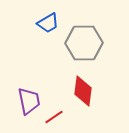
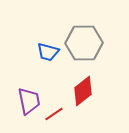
blue trapezoid: moved 29 px down; rotated 45 degrees clockwise
red diamond: rotated 44 degrees clockwise
red line: moved 3 px up
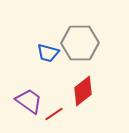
gray hexagon: moved 4 px left
blue trapezoid: moved 1 px down
purple trapezoid: rotated 44 degrees counterclockwise
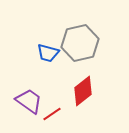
gray hexagon: rotated 12 degrees counterclockwise
red line: moved 2 px left
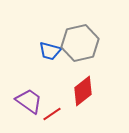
blue trapezoid: moved 2 px right, 2 px up
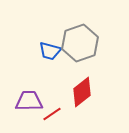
gray hexagon: rotated 6 degrees counterclockwise
red diamond: moved 1 px left, 1 px down
purple trapezoid: rotated 36 degrees counterclockwise
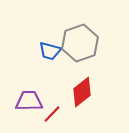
red line: rotated 12 degrees counterclockwise
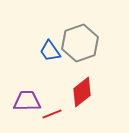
blue trapezoid: rotated 40 degrees clockwise
purple trapezoid: moved 2 px left
red line: rotated 24 degrees clockwise
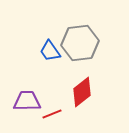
gray hexagon: rotated 12 degrees clockwise
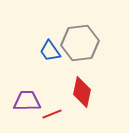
red diamond: rotated 40 degrees counterclockwise
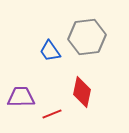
gray hexagon: moved 7 px right, 6 px up
purple trapezoid: moved 6 px left, 4 px up
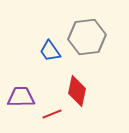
red diamond: moved 5 px left, 1 px up
